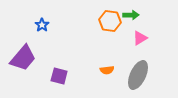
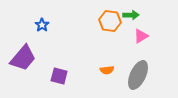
pink triangle: moved 1 px right, 2 px up
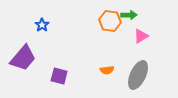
green arrow: moved 2 px left
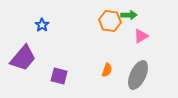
orange semicircle: rotated 64 degrees counterclockwise
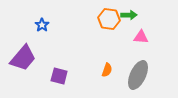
orange hexagon: moved 1 px left, 2 px up
pink triangle: moved 1 px down; rotated 35 degrees clockwise
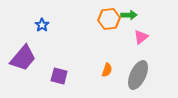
orange hexagon: rotated 15 degrees counterclockwise
pink triangle: rotated 42 degrees counterclockwise
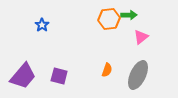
purple trapezoid: moved 18 px down
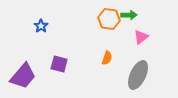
orange hexagon: rotated 15 degrees clockwise
blue star: moved 1 px left, 1 px down
orange semicircle: moved 12 px up
purple square: moved 12 px up
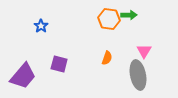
pink triangle: moved 3 px right, 14 px down; rotated 21 degrees counterclockwise
gray ellipse: rotated 36 degrees counterclockwise
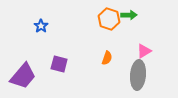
orange hexagon: rotated 10 degrees clockwise
pink triangle: rotated 28 degrees clockwise
gray ellipse: rotated 16 degrees clockwise
